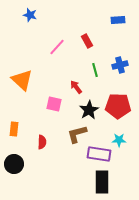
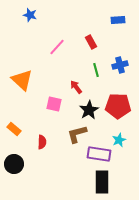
red rectangle: moved 4 px right, 1 px down
green line: moved 1 px right
orange rectangle: rotated 56 degrees counterclockwise
cyan star: rotated 24 degrees counterclockwise
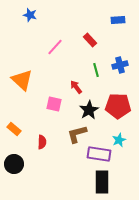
red rectangle: moved 1 px left, 2 px up; rotated 16 degrees counterclockwise
pink line: moved 2 px left
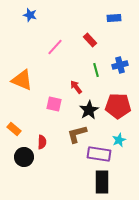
blue rectangle: moved 4 px left, 2 px up
orange triangle: rotated 20 degrees counterclockwise
black circle: moved 10 px right, 7 px up
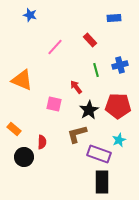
purple rectangle: rotated 10 degrees clockwise
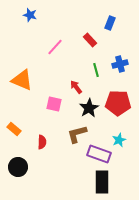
blue rectangle: moved 4 px left, 5 px down; rotated 64 degrees counterclockwise
blue cross: moved 1 px up
red pentagon: moved 3 px up
black star: moved 2 px up
black circle: moved 6 px left, 10 px down
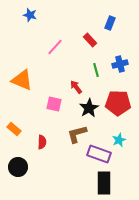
black rectangle: moved 2 px right, 1 px down
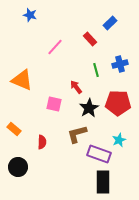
blue rectangle: rotated 24 degrees clockwise
red rectangle: moved 1 px up
black rectangle: moved 1 px left, 1 px up
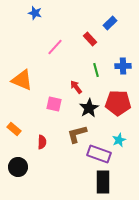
blue star: moved 5 px right, 2 px up
blue cross: moved 3 px right, 2 px down; rotated 14 degrees clockwise
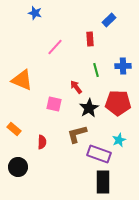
blue rectangle: moved 1 px left, 3 px up
red rectangle: rotated 40 degrees clockwise
